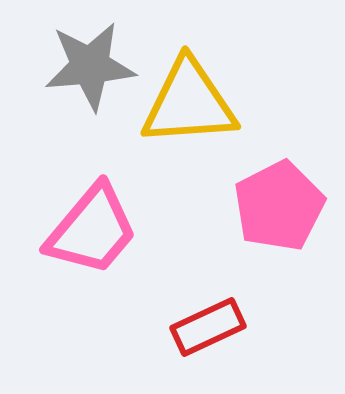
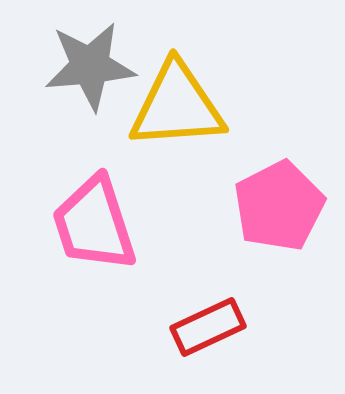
yellow triangle: moved 12 px left, 3 px down
pink trapezoid: moved 2 px right, 6 px up; rotated 122 degrees clockwise
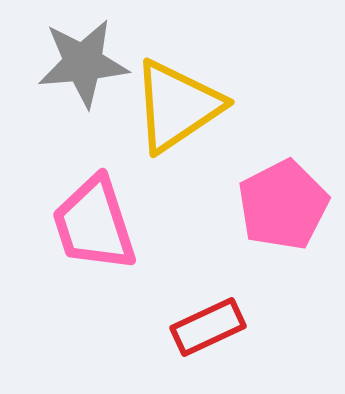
gray star: moved 7 px left, 3 px up
yellow triangle: rotated 30 degrees counterclockwise
pink pentagon: moved 4 px right, 1 px up
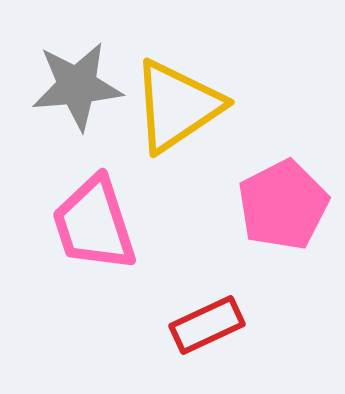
gray star: moved 6 px left, 23 px down
red rectangle: moved 1 px left, 2 px up
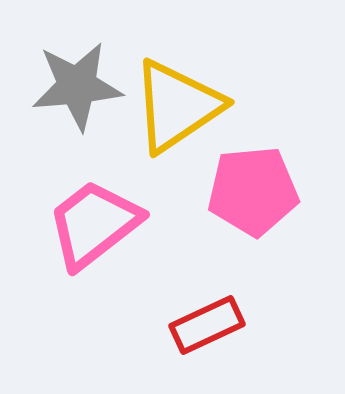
pink pentagon: moved 30 px left, 14 px up; rotated 22 degrees clockwise
pink trapezoid: rotated 70 degrees clockwise
